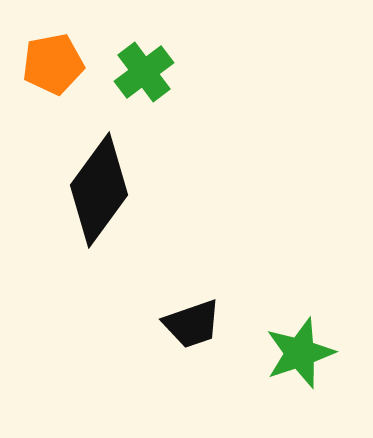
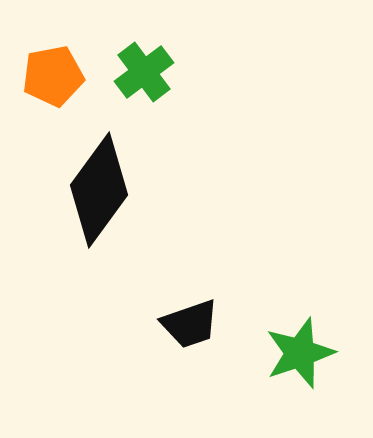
orange pentagon: moved 12 px down
black trapezoid: moved 2 px left
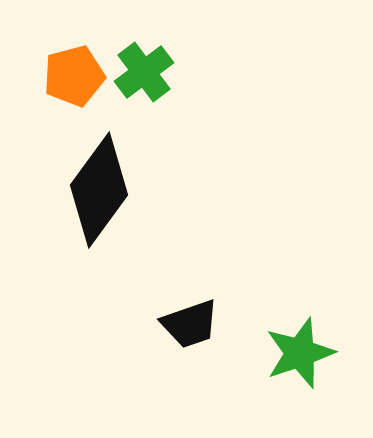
orange pentagon: moved 21 px right; rotated 4 degrees counterclockwise
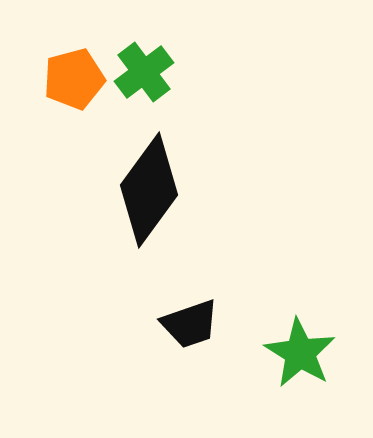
orange pentagon: moved 3 px down
black diamond: moved 50 px right
green star: rotated 22 degrees counterclockwise
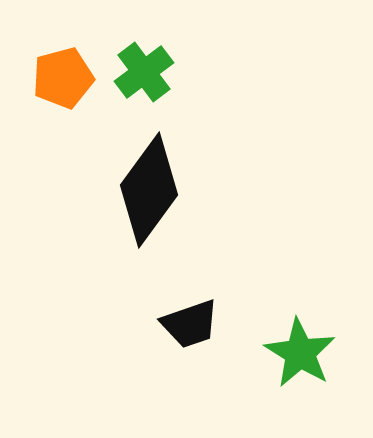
orange pentagon: moved 11 px left, 1 px up
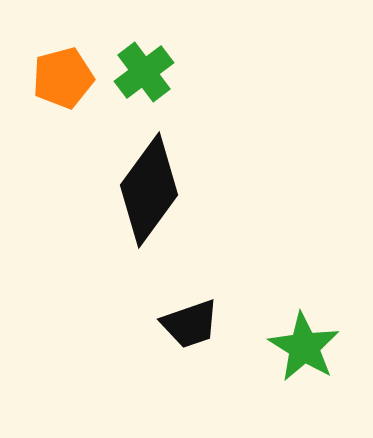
green star: moved 4 px right, 6 px up
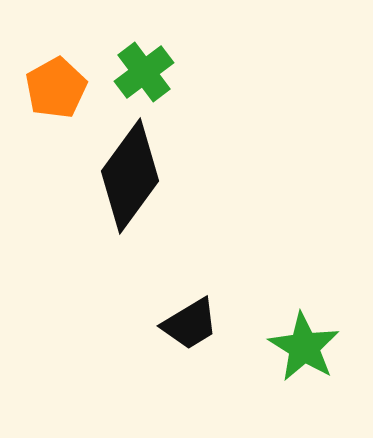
orange pentagon: moved 7 px left, 10 px down; rotated 14 degrees counterclockwise
black diamond: moved 19 px left, 14 px up
black trapezoid: rotated 12 degrees counterclockwise
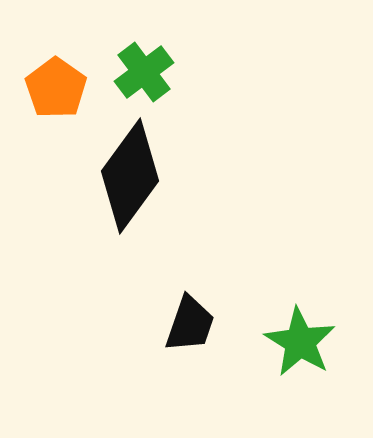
orange pentagon: rotated 8 degrees counterclockwise
black trapezoid: rotated 40 degrees counterclockwise
green star: moved 4 px left, 5 px up
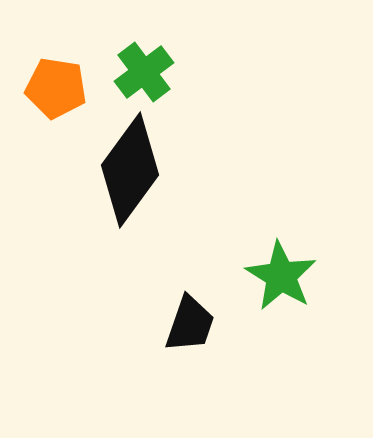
orange pentagon: rotated 26 degrees counterclockwise
black diamond: moved 6 px up
green star: moved 19 px left, 66 px up
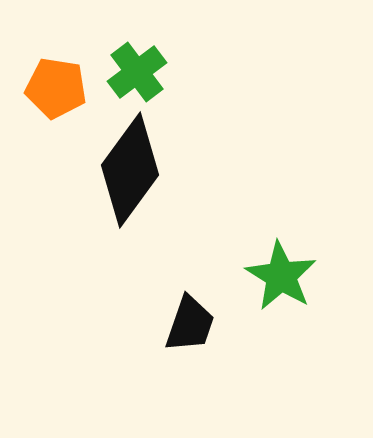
green cross: moved 7 px left
